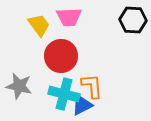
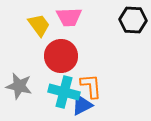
orange L-shape: moved 1 px left
cyan cross: moved 2 px up
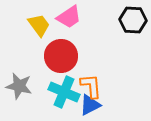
pink trapezoid: rotated 32 degrees counterclockwise
cyan cross: rotated 8 degrees clockwise
blue triangle: moved 8 px right
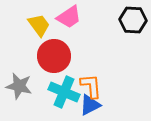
red circle: moved 7 px left
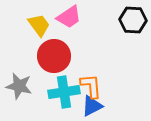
cyan cross: rotated 32 degrees counterclockwise
blue triangle: moved 2 px right, 1 px down
